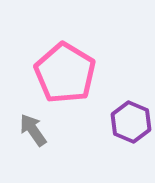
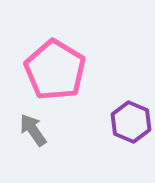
pink pentagon: moved 10 px left, 3 px up
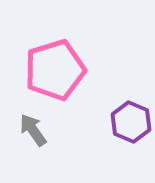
pink pentagon: rotated 24 degrees clockwise
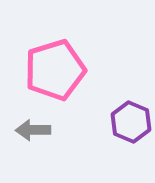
gray arrow: rotated 56 degrees counterclockwise
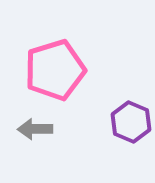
gray arrow: moved 2 px right, 1 px up
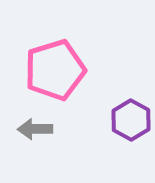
purple hexagon: moved 2 px up; rotated 6 degrees clockwise
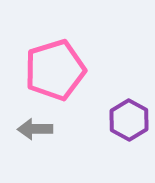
purple hexagon: moved 2 px left
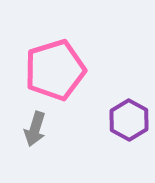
gray arrow: rotated 72 degrees counterclockwise
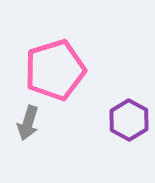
gray arrow: moved 7 px left, 6 px up
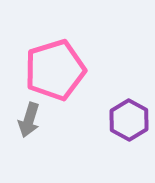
gray arrow: moved 1 px right, 3 px up
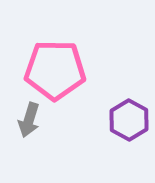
pink pentagon: rotated 18 degrees clockwise
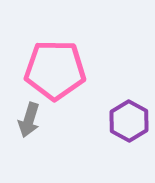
purple hexagon: moved 1 px down
